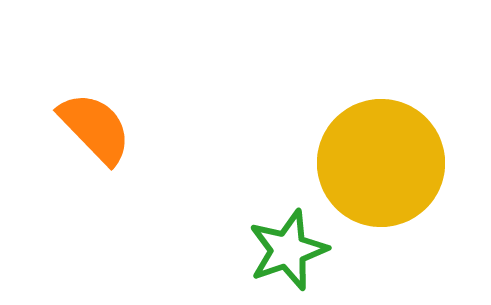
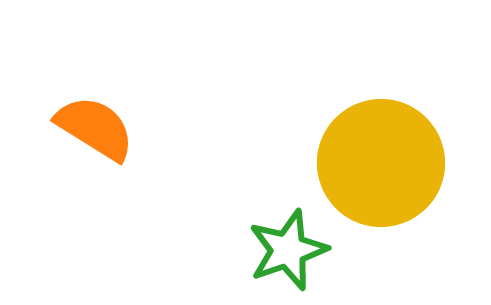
orange semicircle: rotated 14 degrees counterclockwise
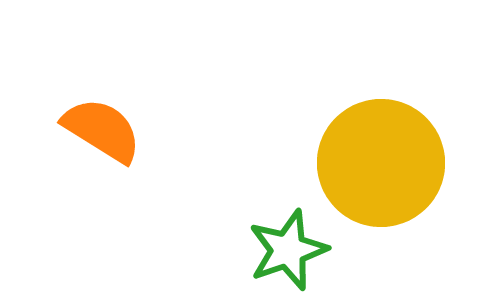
orange semicircle: moved 7 px right, 2 px down
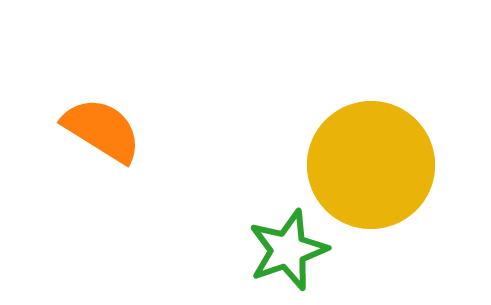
yellow circle: moved 10 px left, 2 px down
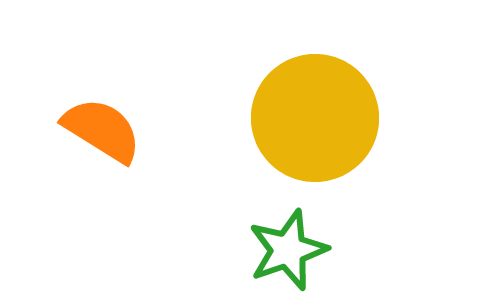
yellow circle: moved 56 px left, 47 px up
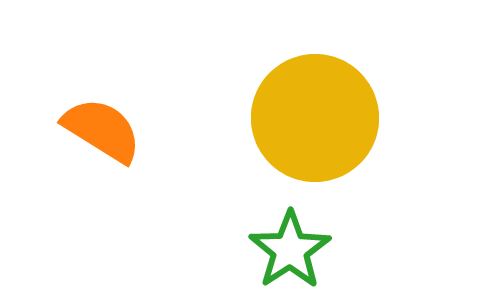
green star: moved 2 px right; rotated 14 degrees counterclockwise
